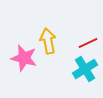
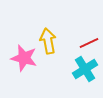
red line: moved 1 px right
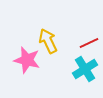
yellow arrow: rotated 15 degrees counterclockwise
pink star: moved 3 px right, 2 px down
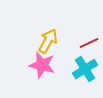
yellow arrow: rotated 55 degrees clockwise
pink star: moved 15 px right, 5 px down
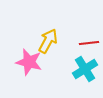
red line: rotated 18 degrees clockwise
pink star: moved 13 px left, 3 px up
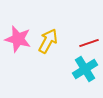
red line: rotated 12 degrees counterclockwise
pink star: moved 11 px left, 23 px up
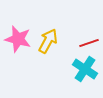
cyan cross: rotated 25 degrees counterclockwise
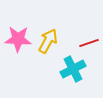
pink star: rotated 12 degrees counterclockwise
cyan cross: moved 12 px left; rotated 30 degrees clockwise
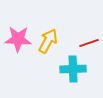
cyan cross: rotated 25 degrees clockwise
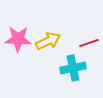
yellow arrow: rotated 35 degrees clockwise
cyan cross: moved 1 px up; rotated 10 degrees counterclockwise
